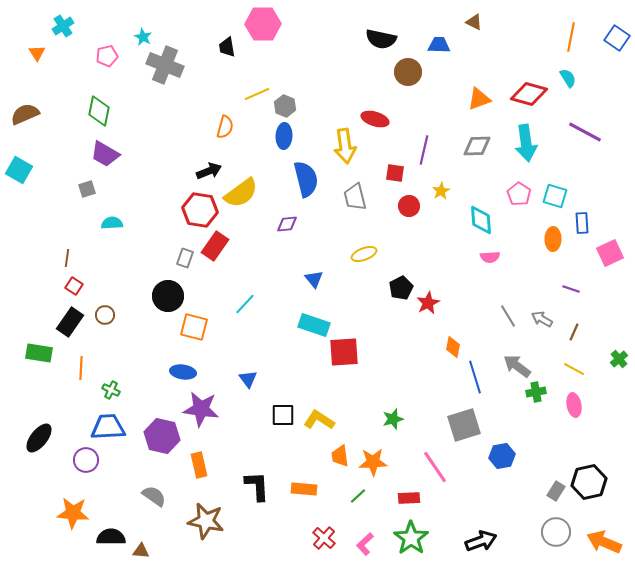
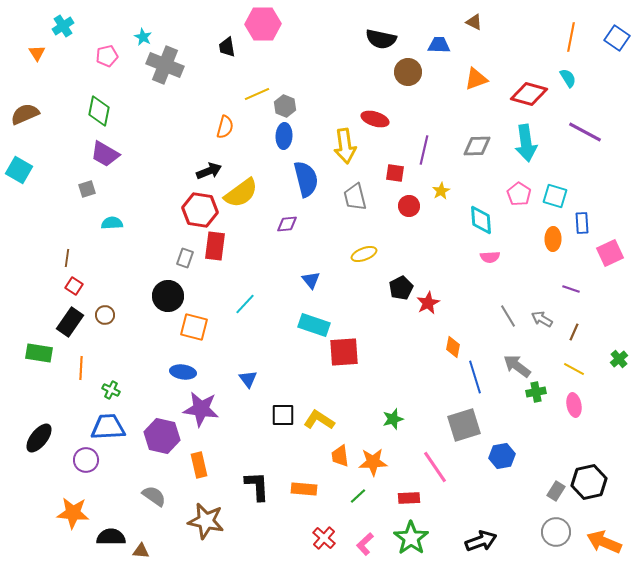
orange triangle at (479, 99): moved 3 px left, 20 px up
red rectangle at (215, 246): rotated 28 degrees counterclockwise
blue triangle at (314, 279): moved 3 px left, 1 px down
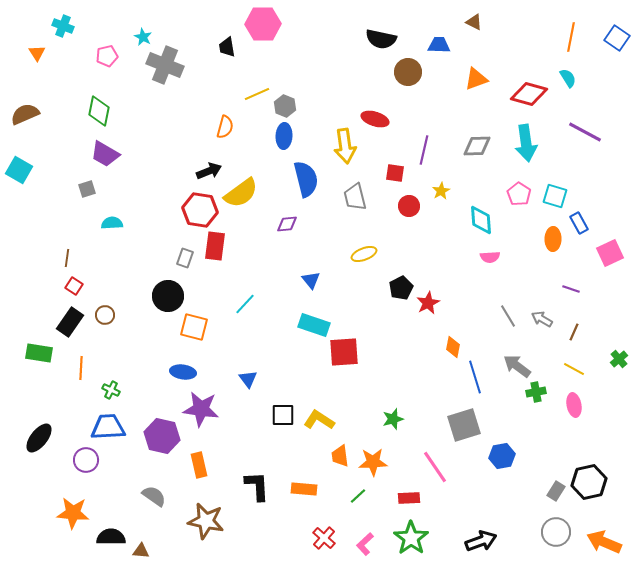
cyan cross at (63, 26): rotated 35 degrees counterclockwise
blue rectangle at (582, 223): moved 3 px left; rotated 25 degrees counterclockwise
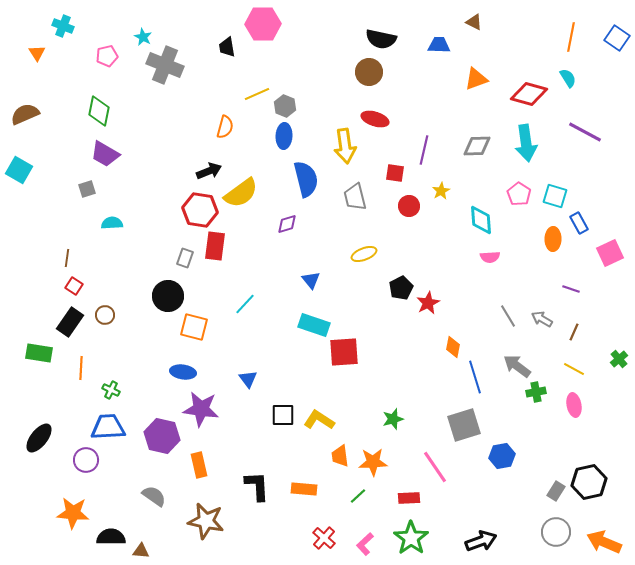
brown circle at (408, 72): moved 39 px left
purple diamond at (287, 224): rotated 10 degrees counterclockwise
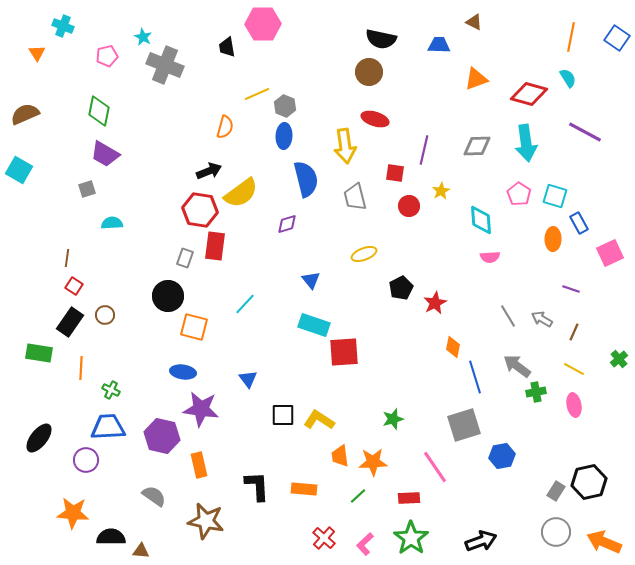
red star at (428, 303): moved 7 px right
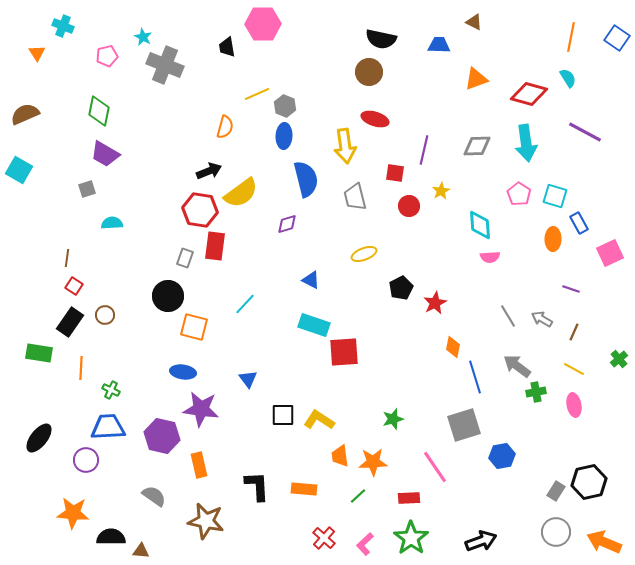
cyan diamond at (481, 220): moved 1 px left, 5 px down
blue triangle at (311, 280): rotated 24 degrees counterclockwise
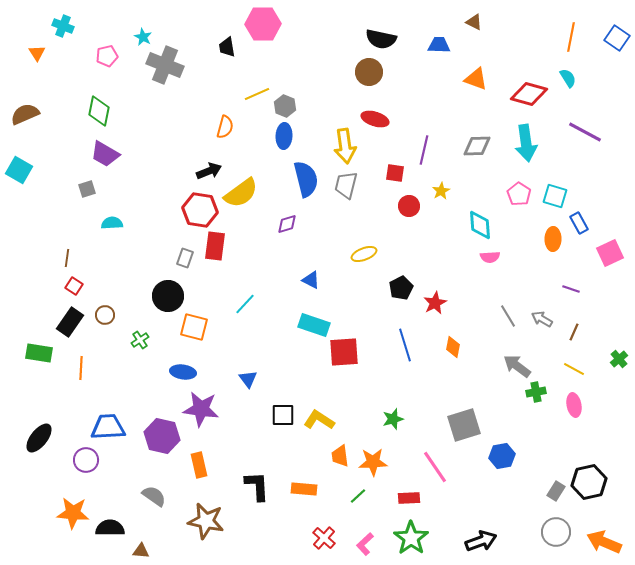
orange triangle at (476, 79): rotated 40 degrees clockwise
gray trapezoid at (355, 197): moved 9 px left, 12 px up; rotated 28 degrees clockwise
blue line at (475, 377): moved 70 px left, 32 px up
green cross at (111, 390): moved 29 px right, 50 px up; rotated 30 degrees clockwise
black semicircle at (111, 537): moved 1 px left, 9 px up
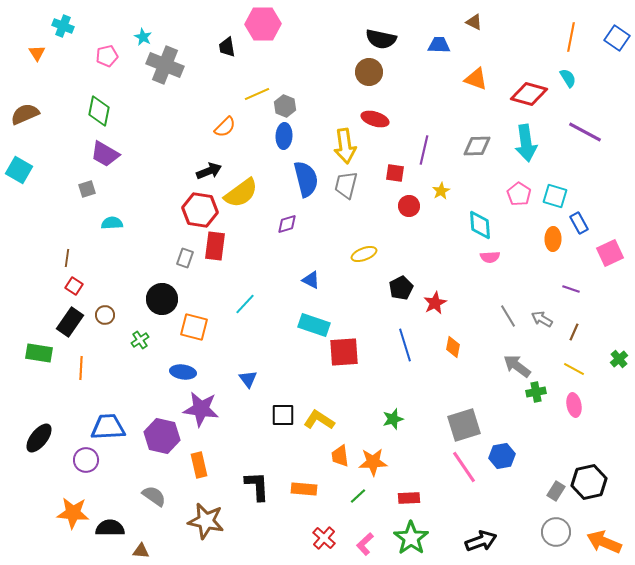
orange semicircle at (225, 127): rotated 30 degrees clockwise
black circle at (168, 296): moved 6 px left, 3 px down
pink line at (435, 467): moved 29 px right
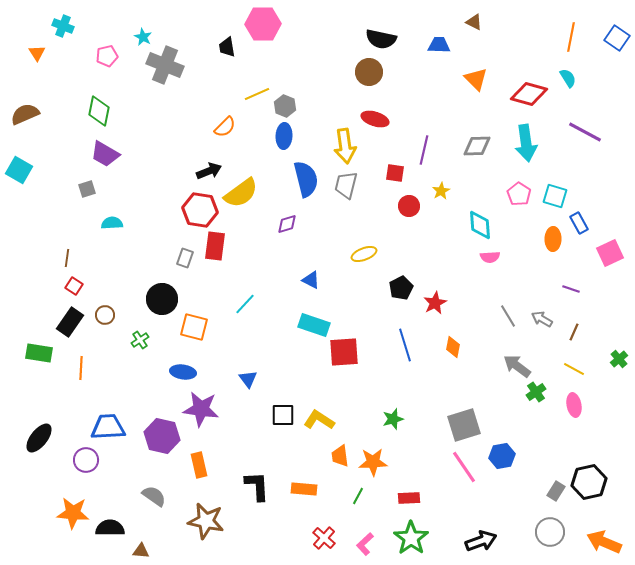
orange triangle at (476, 79): rotated 25 degrees clockwise
green cross at (536, 392): rotated 24 degrees counterclockwise
green line at (358, 496): rotated 18 degrees counterclockwise
gray circle at (556, 532): moved 6 px left
